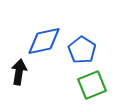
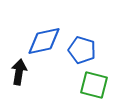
blue pentagon: rotated 16 degrees counterclockwise
green square: moved 2 px right; rotated 36 degrees clockwise
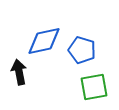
black arrow: rotated 20 degrees counterclockwise
green square: moved 2 px down; rotated 24 degrees counterclockwise
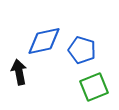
green square: rotated 12 degrees counterclockwise
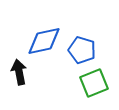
green square: moved 4 px up
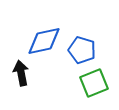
black arrow: moved 2 px right, 1 px down
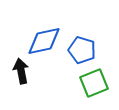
black arrow: moved 2 px up
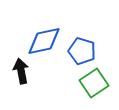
blue pentagon: moved 1 px down
green square: rotated 12 degrees counterclockwise
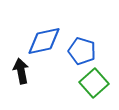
green square: rotated 8 degrees counterclockwise
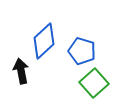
blue diamond: rotated 30 degrees counterclockwise
